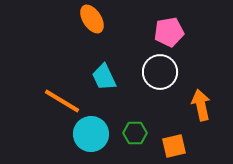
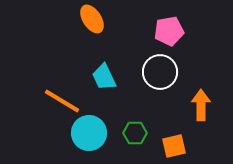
pink pentagon: moved 1 px up
orange arrow: rotated 12 degrees clockwise
cyan circle: moved 2 px left, 1 px up
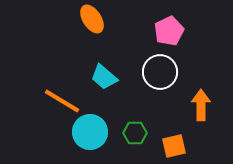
pink pentagon: rotated 16 degrees counterclockwise
cyan trapezoid: rotated 24 degrees counterclockwise
cyan circle: moved 1 px right, 1 px up
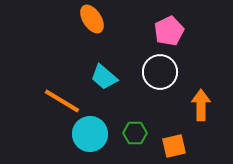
cyan circle: moved 2 px down
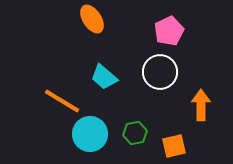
green hexagon: rotated 10 degrees counterclockwise
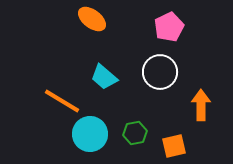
orange ellipse: rotated 20 degrees counterclockwise
pink pentagon: moved 4 px up
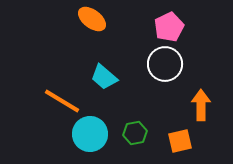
white circle: moved 5 px right, 8 px up
orange square: moved 6 px right, 5 px up
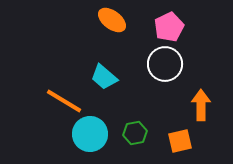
orange ellipse: moved 20 px right, 1 px down
orange line: moved 2 px right
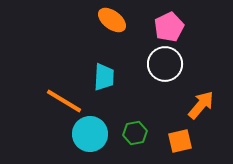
cyan trapezoid: rotated 128 degrees counterclockwise
orange arrow: rotated 40 degrees clockwise
